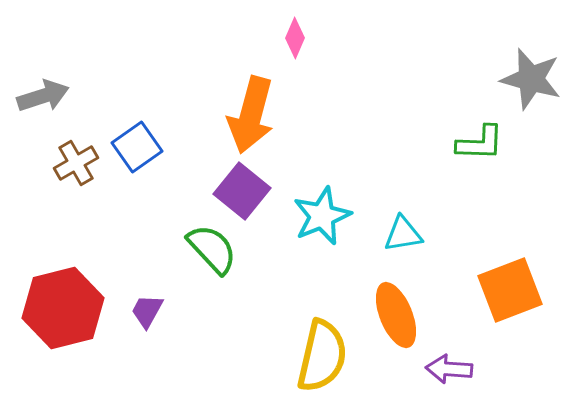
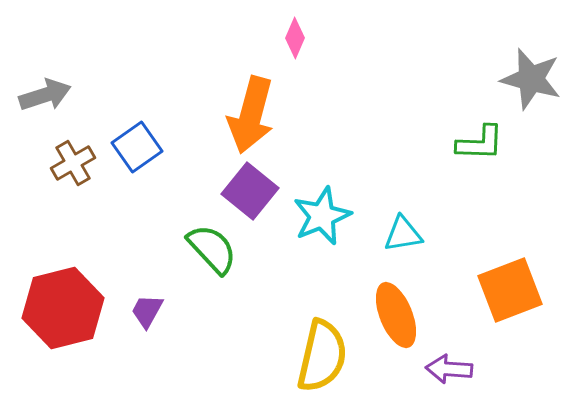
gray arrow: moved 2 px right, 1 px up
brown cross: moved 3 px left
purple square: moved 8 px right
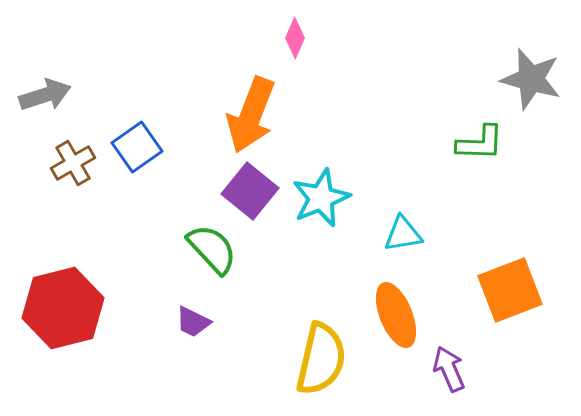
orange arrow: rotated 6 degrees clockwise
cyan star: moved 1 px left, 18 px up
purple trapezoid: moved 46 px right, 11 px down; rotated 93 degrees counterclockwise
yellow semicircle: moved 1 px left, 3 px down
purple arrow: rotated 63 degrees clockwise
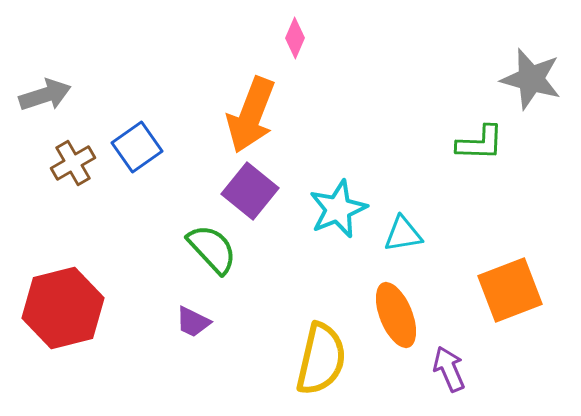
cyan star: moved 17 px right, 11 px down
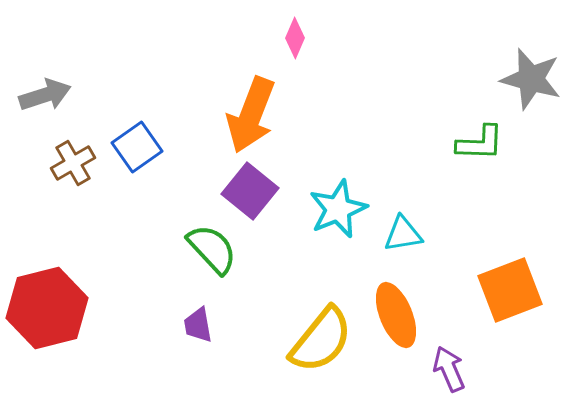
red hexagon: moved 16 px left
purple trapezoid: moved 5 px right, 3 px down; rotated 54 degrees clockwise
yellow semicircle: moved 19 px up; rotated 26 degrees clockwise
